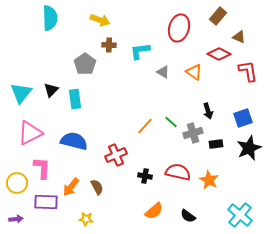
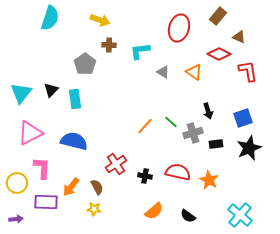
cyan semicircle: rotated 20 degrees clockwise
red cross: moved 9 px down; rotated 10 degrees counterclockwise
yellow star: moved 8 px right, 10 px up
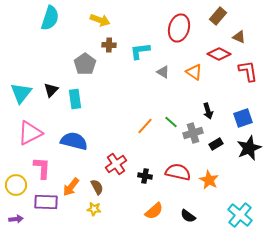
black rectangle: rotated 24 degrees counterclockwise
yellow circle: moved 1 px left, 2 px down
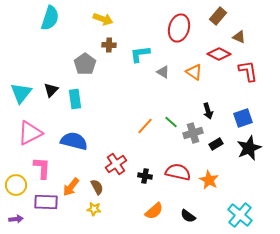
yellow arrow: moved 3 px right, 1 px up
cyan L-shape: moved 3 px down
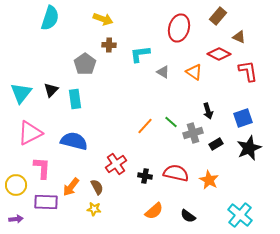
red semicircle: moved 2 px left, 1 px down
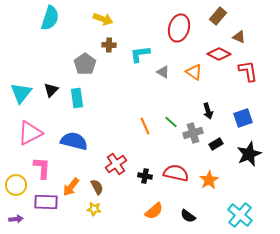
cyan rectangle: moved 2 px right, 1 px up
orange line: rotated 66 degrees counterclockwise
black star: moved 6 px down
orange star: rotated 12 degrees clockwise
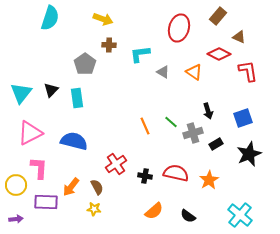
pink L-shape: moved 3 px left
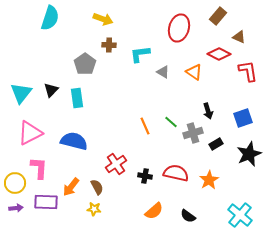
yellow circle: moved 1 px left, 2 px up
purple arrow: moved 11 px up
